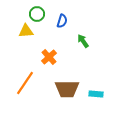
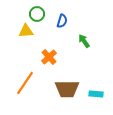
green arrow: moved 1 px right
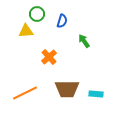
orange line: moved 10 px down; rotated 30 degrees clockwise
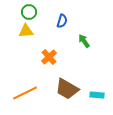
green circle: moved 8 px left, 2 px up
brown trapezoid: rotated 30 degrees clockwise
cyan rectangle: moved 1 px right, 1 px down
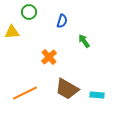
yellow triangle: moved 14 px left, 1 px down
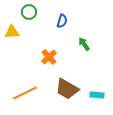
green arrow: moved 3 px down
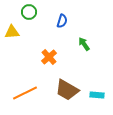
brown trapezoid: moved 1 px down
